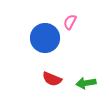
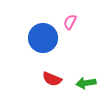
blue circle: moved 2 px left
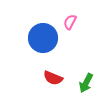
red semicircle: moved 1 px right, 1 px up
green arrow: rotated 54 degrees counterclockwise
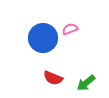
pink semicircle: moved 7 px down; rotated 42 degrees clockwise
green arrow: rotated 24 degrees clockwise
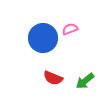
green arrow: moved 1 px left, 2 px up
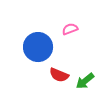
blue circle: moved 5 px left, 9 px down
red semicircle: moved 6 px right, 3 px up
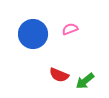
blue circle: moved 5 px left, 13 px up
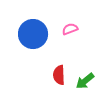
red semicircle: rotated 66 degrees clockwise
